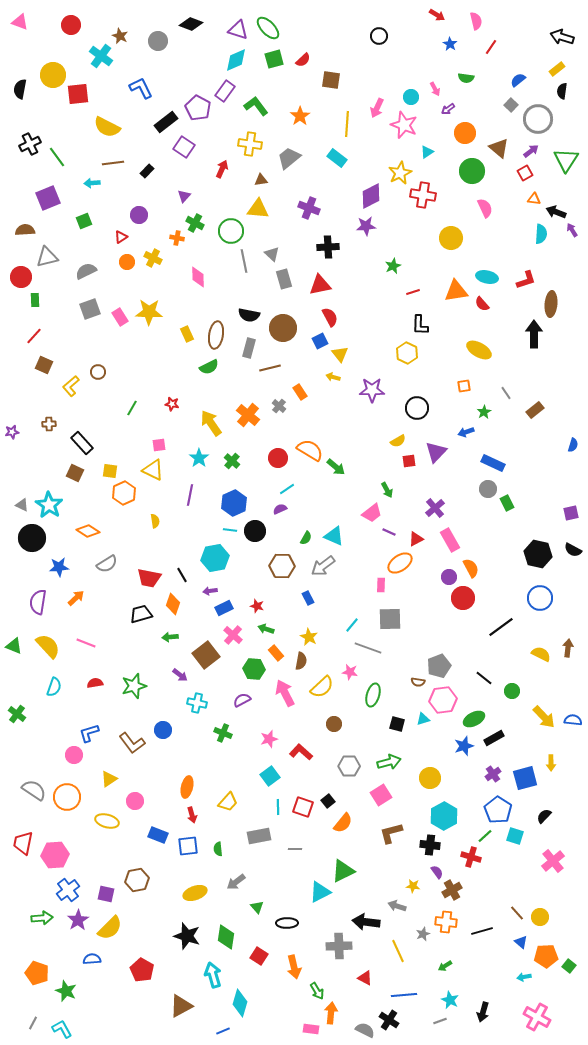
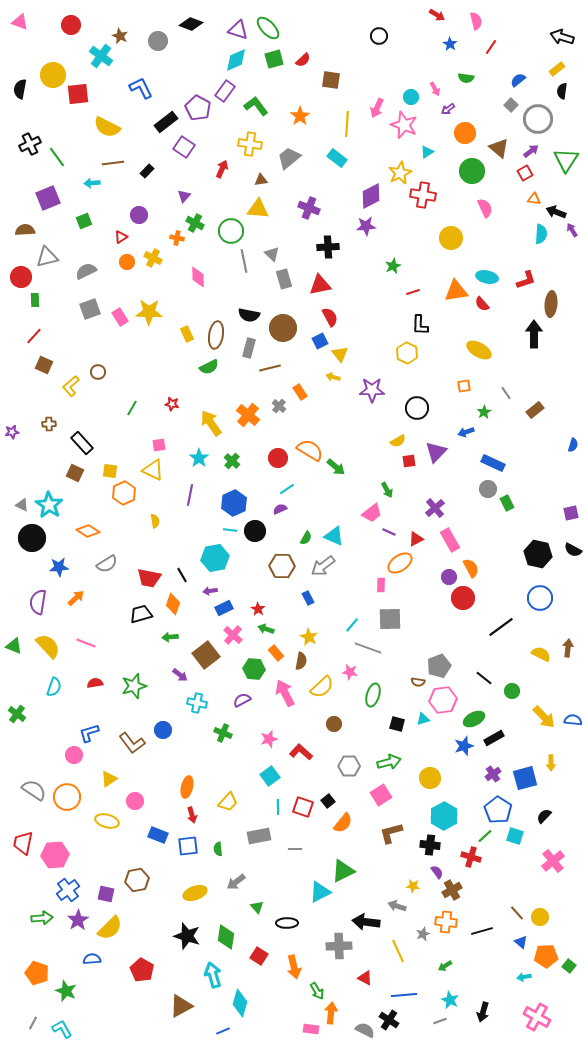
red star at (257, 606): moved 1 px right, 3 px down; rotated 16 degrees clockwise
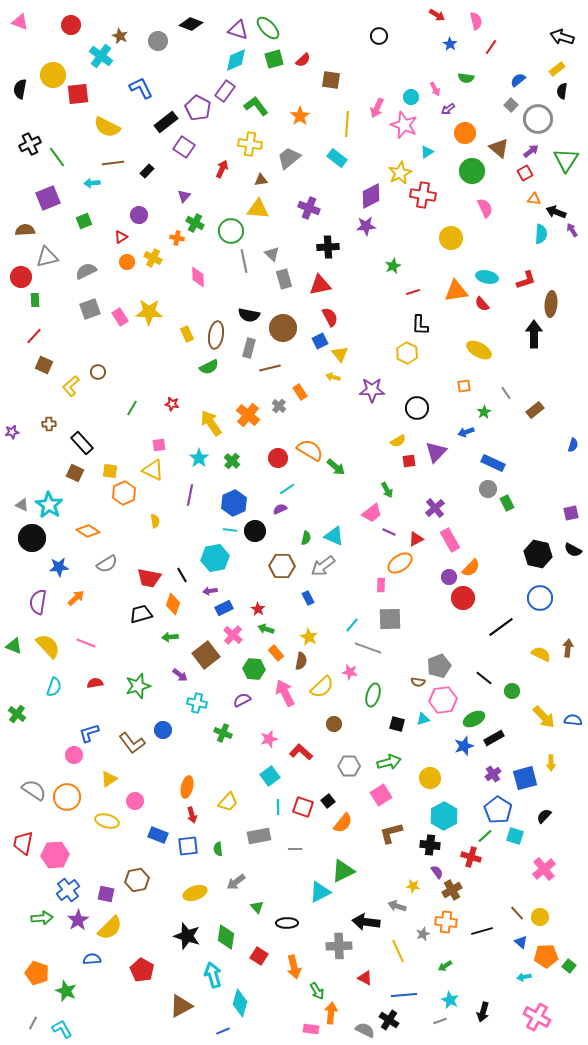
green semicircle at (306, 538): rotated 16 degrees counterclockwise
orange semicircle at (471, 568): rotated 72 degrees clockwise
green star at (134, 686): moved 4 px right
pink cross at (553, 861): moved 9 px left, 8 px down
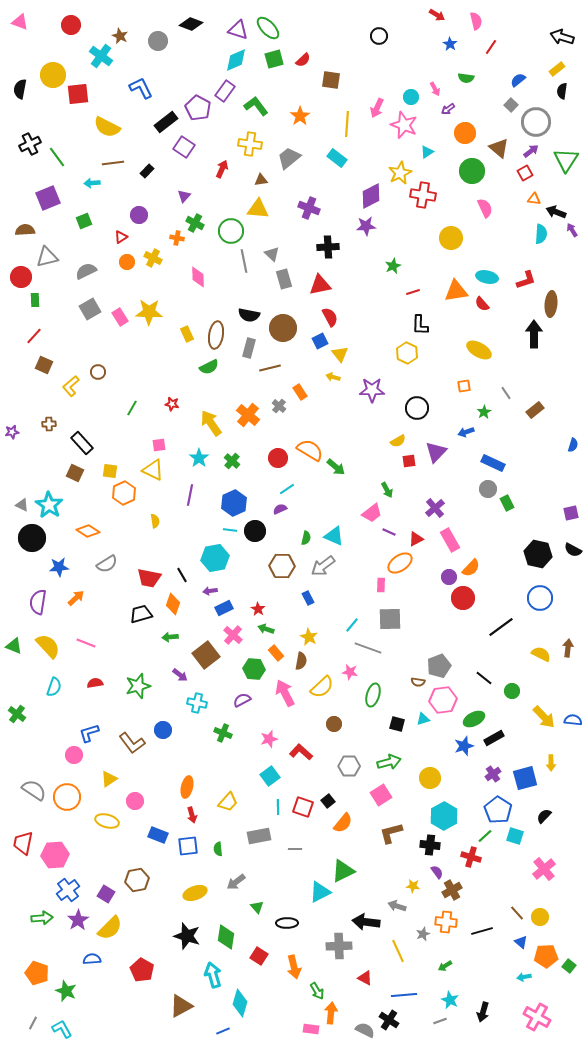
gray circle at (538, 119): moved 2 px left, 3 px down
gray square at (90, 309): rotated 10 degrees counterclockwise
purple square at (106, 894): rotated 18 degrees clockwise
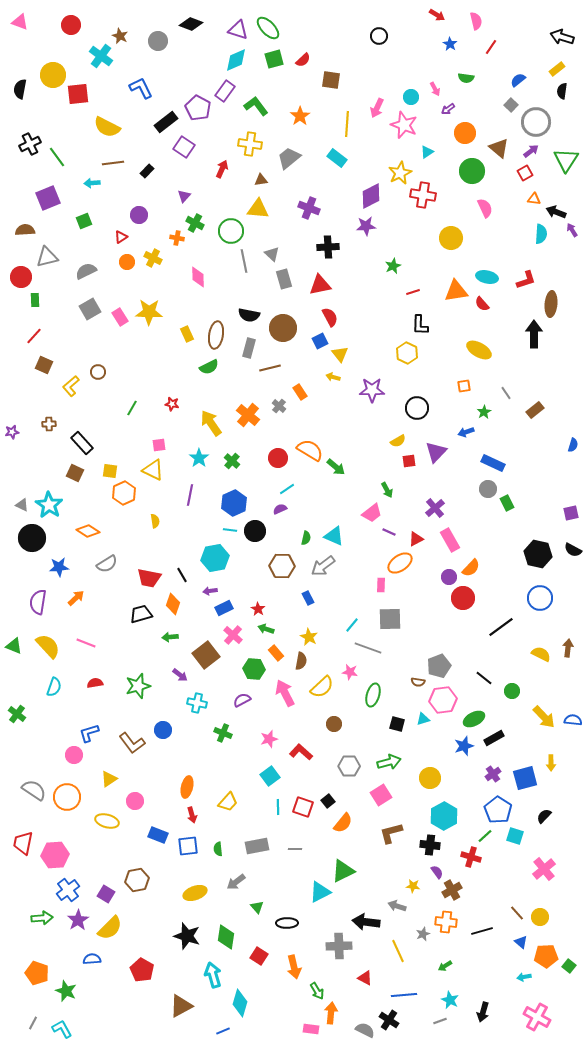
gray rectangle at (259, 836): moved 2 px left, 10 px down
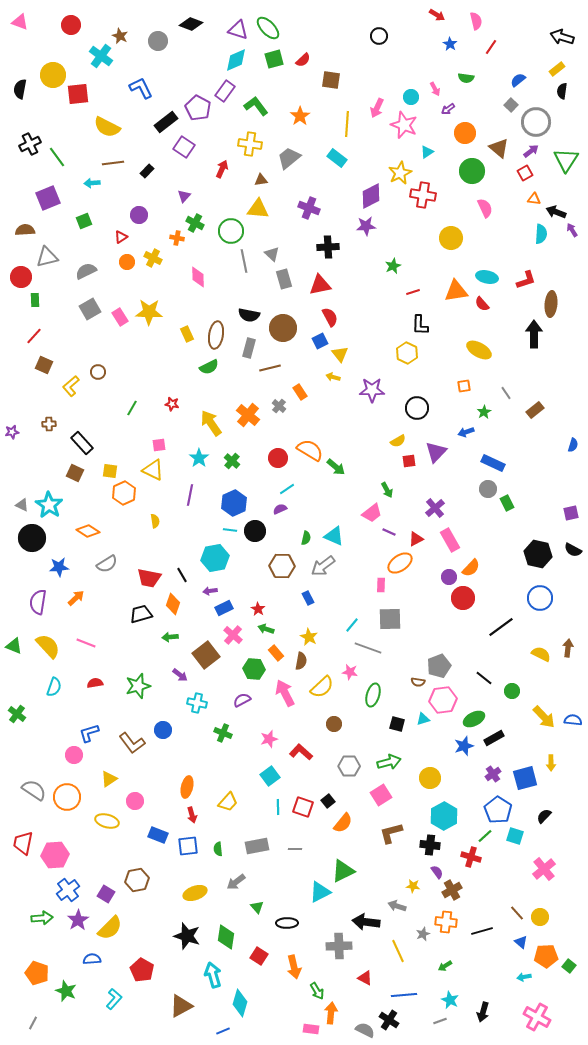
cyan L-shape at (62, 1029): moved 52 px right, 30 px up; rotated 70 degrees clockwise
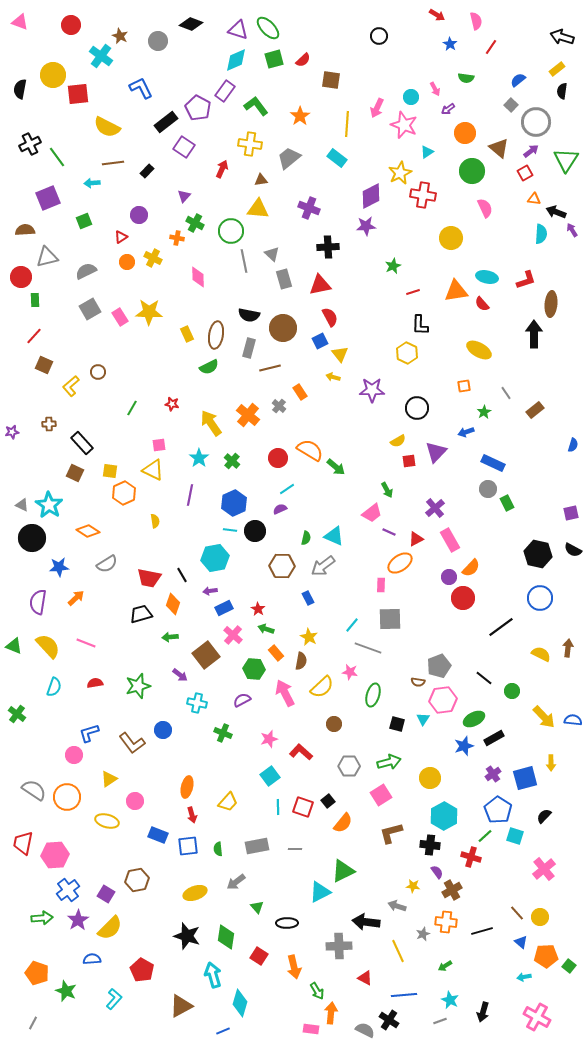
cyan triangle at (423, 719): rotated 40 degrees counterclockwise
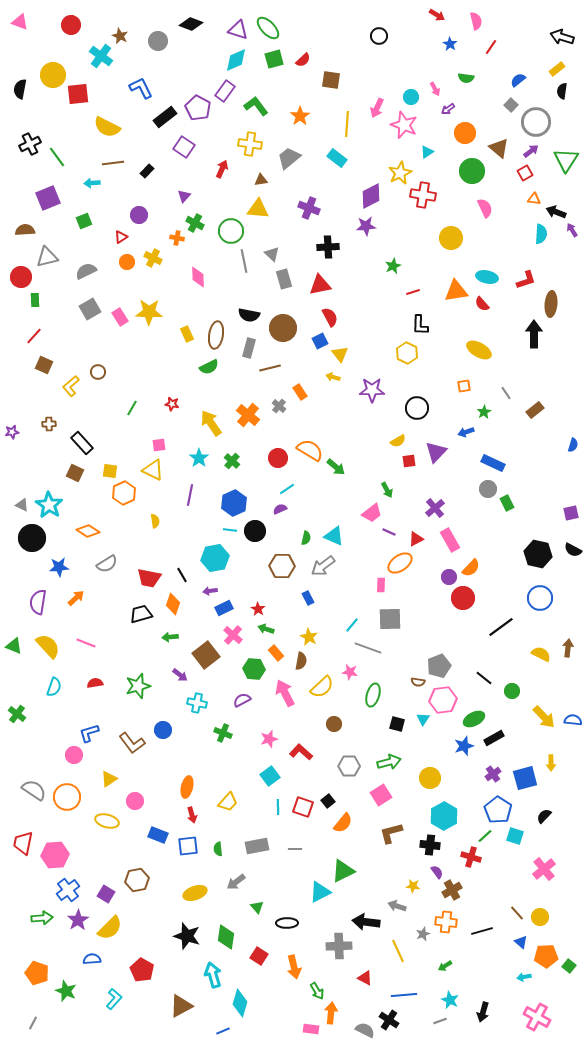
black rectangle at (166, 122): moved 1 px left, 5 px up
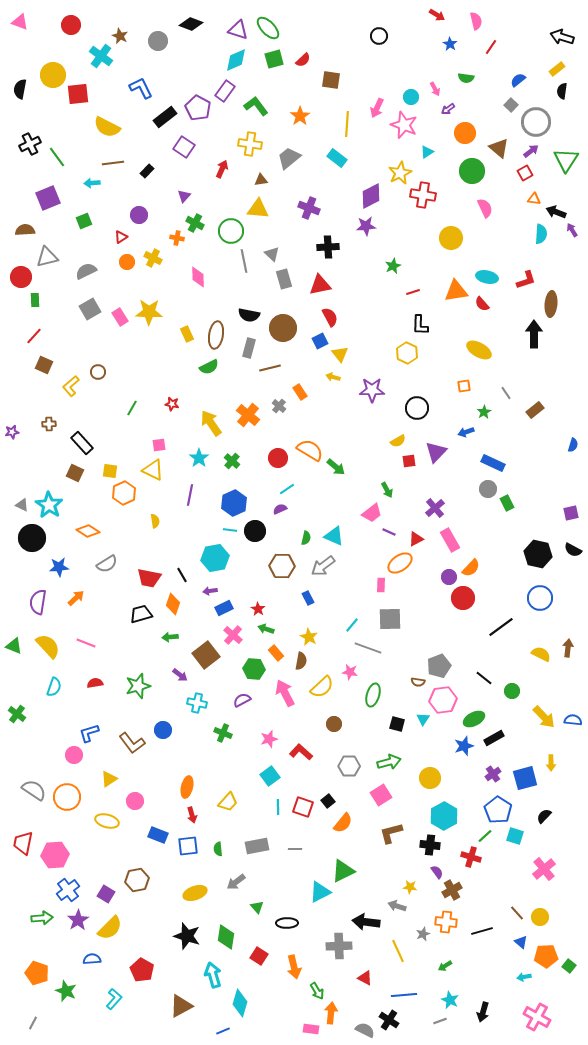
yellow star at (413, 886): moved 3 px left, 1 px down
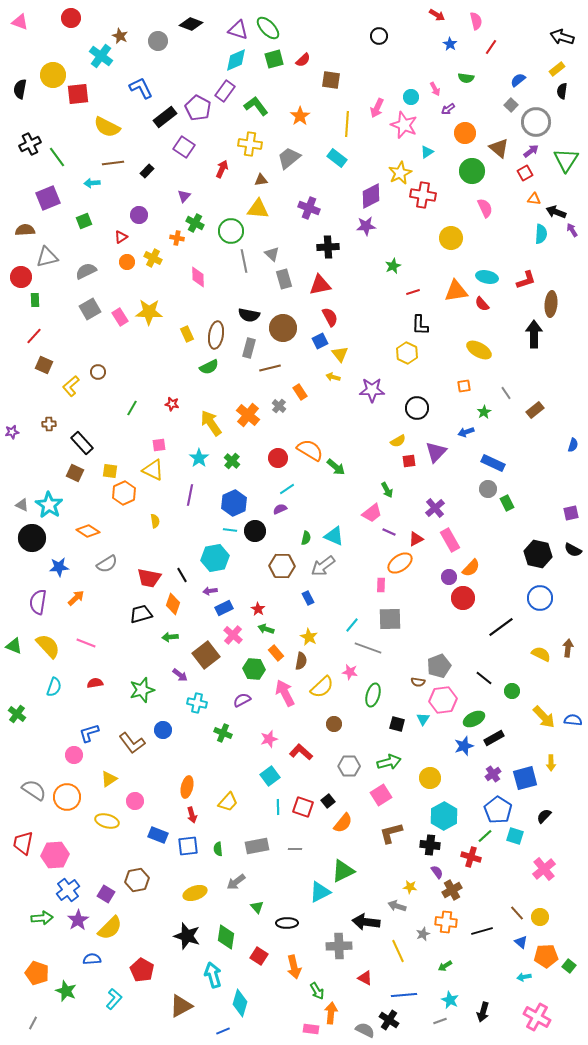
red circle at (71, 25): moved 7 px up
green star at (138, 686): moved 4 px right, 4 px down
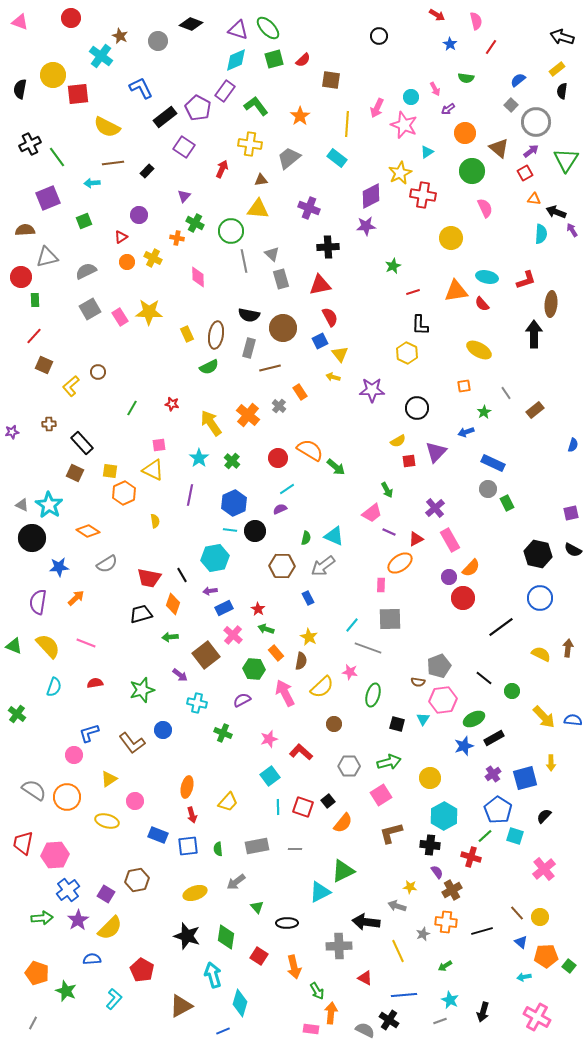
gray rectangle at (284, 279): moved 3 px left
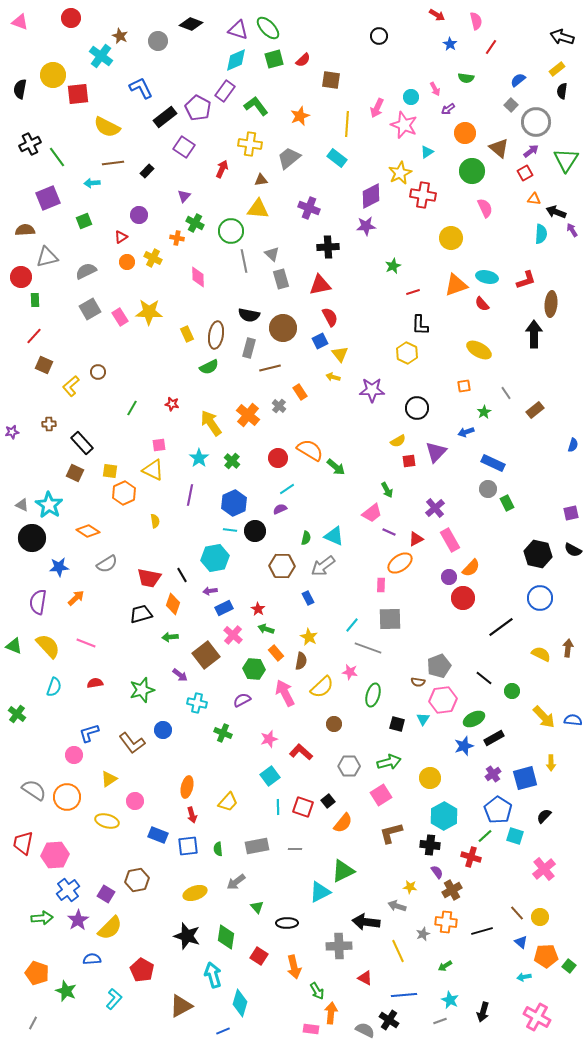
orange star at (300, 116): rotated 12 degrees clockwise
orange triangle at (456, 291): moved 6 px up; rotated 10 degrees counterclockwise
